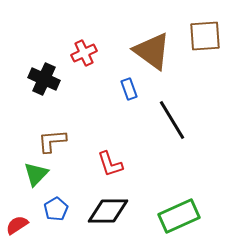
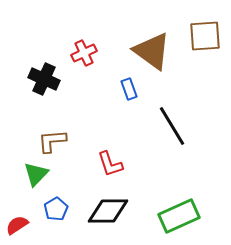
black line: moved 6 px down
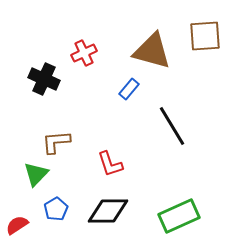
brown triangle: rotated 21 degrees counterclockwise
blue rectangle: rotated 60 degrees clockwise
brown L-shape: moved 4 px right, 1 px down
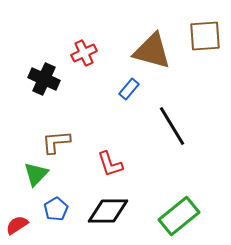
green rectangle: rotated 15 degrees counterclockwise
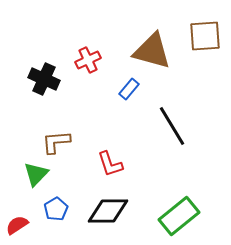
red cross: moved 4 px right, 7 px down
